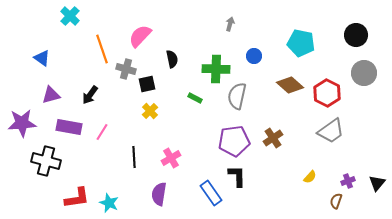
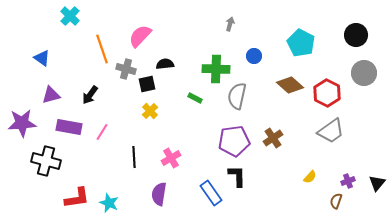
cyan pentagon: rotated 16 degrees clockwise
black semicircle: moved 7 px left, 5 px down; rotated 84 degrees counterclockwise
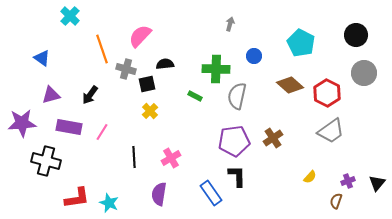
green rectangle: moved 2 px up
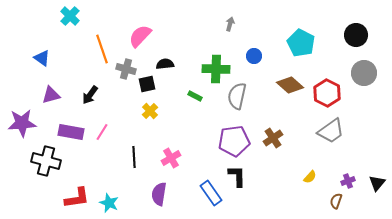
purple rectangle: moved 2 px right, 5 px down
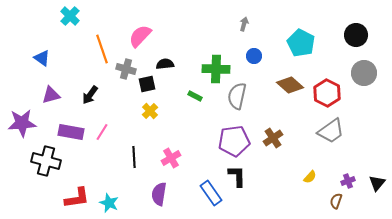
gray arrow: moved 14 px right
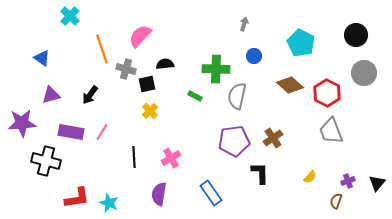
gray trapezoid: rotated 104 degrees clockwise
black L-shape: moved 23 px right, 3 px up
